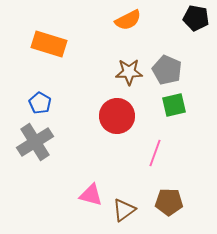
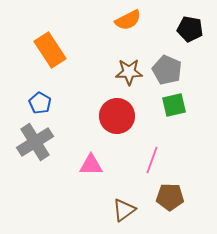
black pentagon: moved 6 px left, 11 px down
orange rectangle: moved 1 px right, 6 px down; rotated 40 degrees clockwise
pink line: moved 3 px left, 7 px down
pink triangle: moved 30 px up; rotated 15 degrees counterclockwise
brown pentagon: moved 1 px right, 5 px up
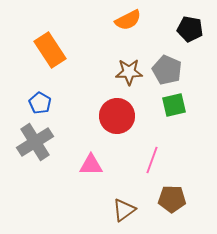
brown pentagon: moved 2 px right, 2 px down
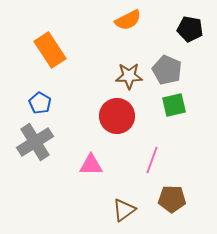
brown star: moved 4 px down
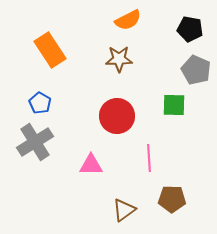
gray pentagon: moved 29 px right
brown star: moved 10 px left, 17 px up
green square: rotated 15 degrees clockwise
pink line: moved 3 px left, 2 px up; rotated 24 degrees counterclockwise
